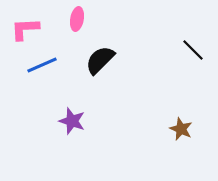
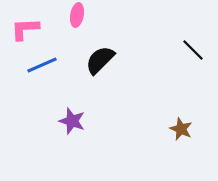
pink ellipse: moved 4 px up
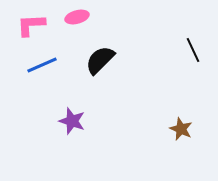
pink ellipse: moved 2 px down; rotated 65 degrees clockwise
pink L-shape: moved 6 px right, 4 px up
black line: rotated 20 degrees clockwise
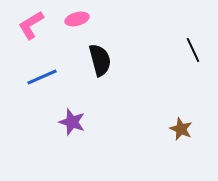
pink ellipse: moved 2 px down
pink L-shape: rotated 28 degrees counterclockwise
black semicircle: rotated 120 degrees clockwise
blue line: moved 12 px down
purple star: moved 1 px down
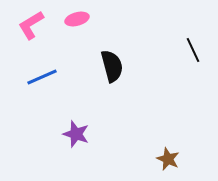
black semicircle: moved 12 px right, 6 px down
purple star: moved 4 px right, 12 px down
brown star: moved 13 px left, 30 px down
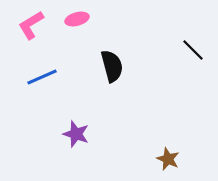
black line: rotated 20 degrees counterclockwise
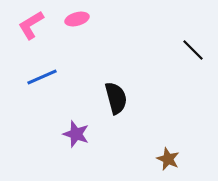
black semicircle: moved 4 px right, 32 px down
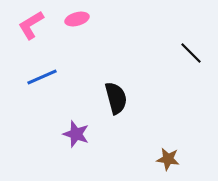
black line: moved 2 px left, 3 px down
brown star: rotated 15 degrees counterclockwise
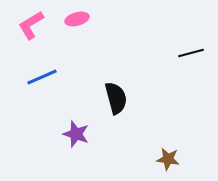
black line: rotated 60 degrees counterclockwise
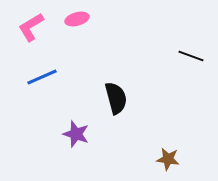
pink L-shape: moved 2 px down
black line: moved 3 px down; rotated 35 degrees clockwise
